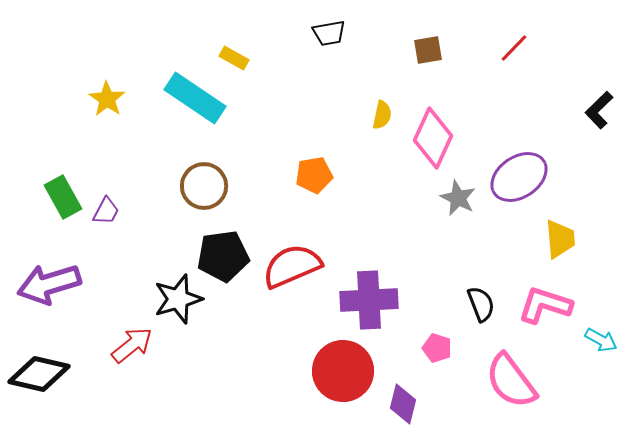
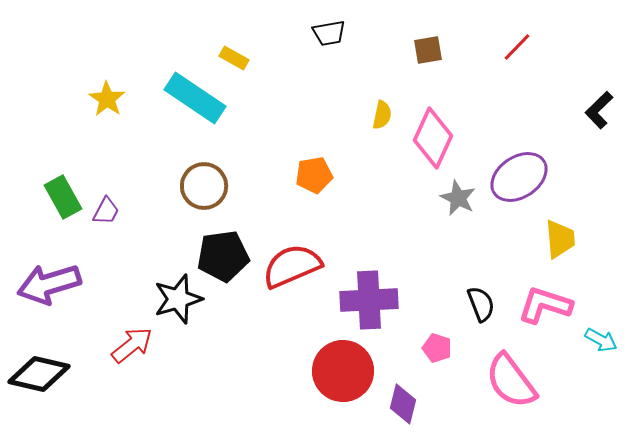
red line: moved 3 px right, 1 px up
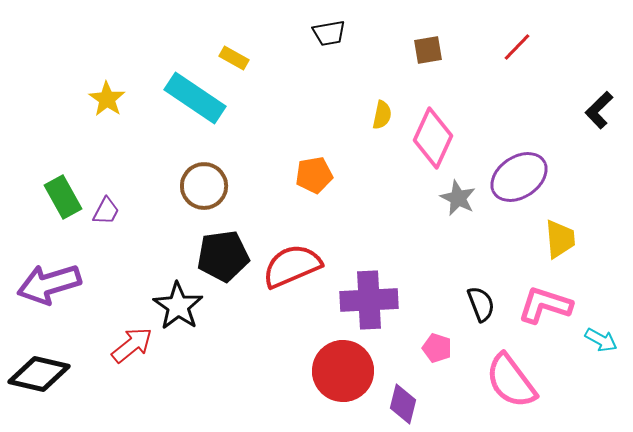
black star: moved 7 px down; rotated 21 degrees counterclockwise
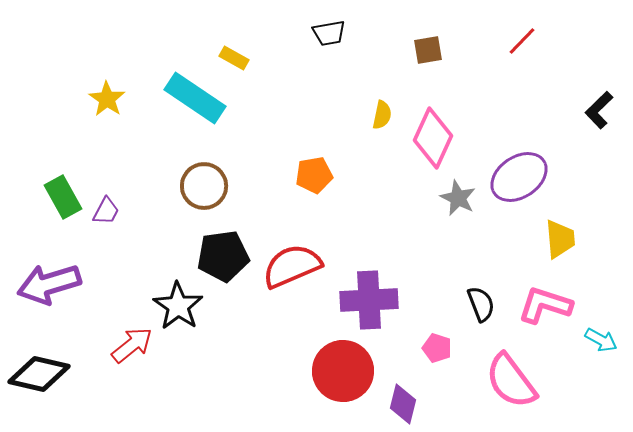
red line: moved 5 px right, 6 px up
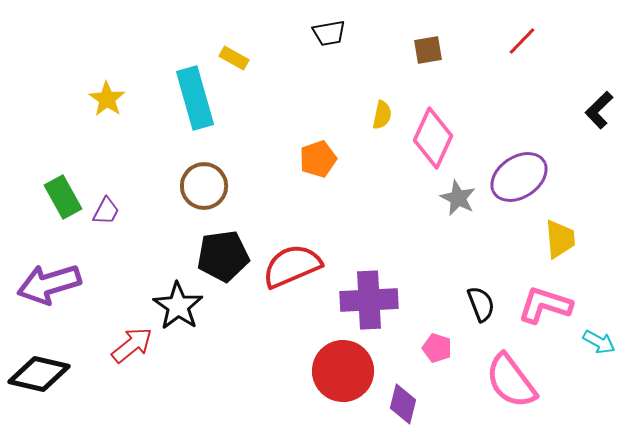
cyan rectangle: rotated 40 degrees clockwise
orange pentagon: moved 4 px right, 16 px up; rotated 9 degrees counterclockwise
cyan arrow: moved 2 px left, 2 px down
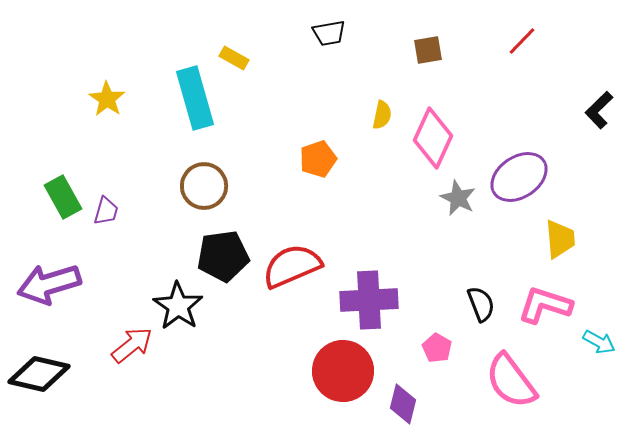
purple trapezoid: rotated 12 degrees counterclockwise
pink pentagon: rotated 12 degrees clockwise
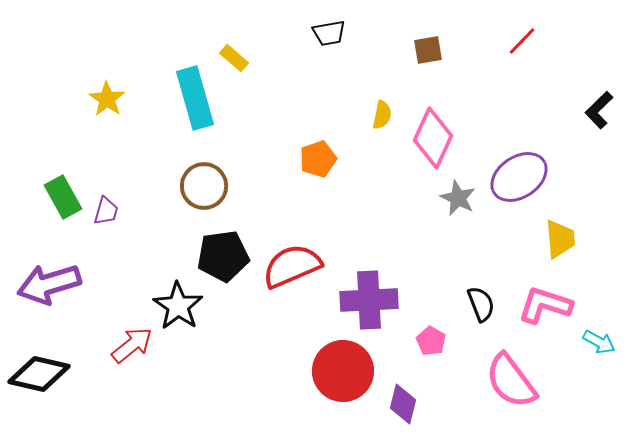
yellow rectangle: rotated 12 degrees clockwise
pink pentagon: moved 6 px left, 7 px up
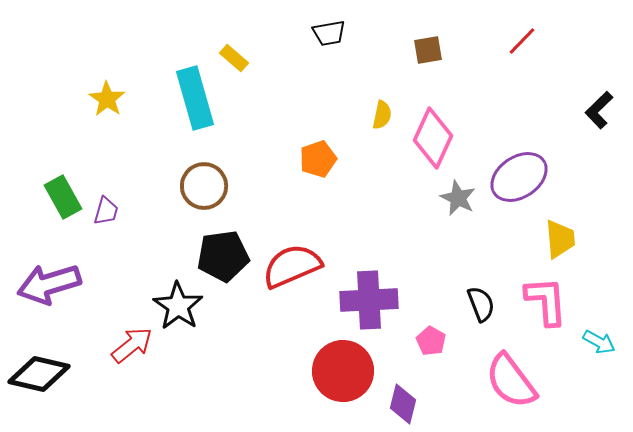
pink L-shape: moved 1 px right, 4 px up; rotated 68 degrees clockwise
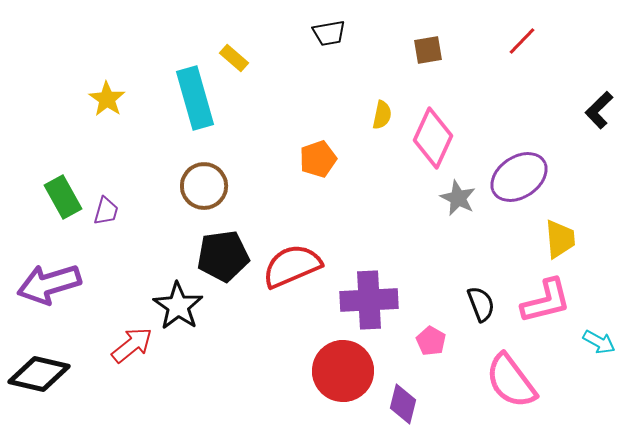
pink L-shape: rotated 80 degrees clockwise
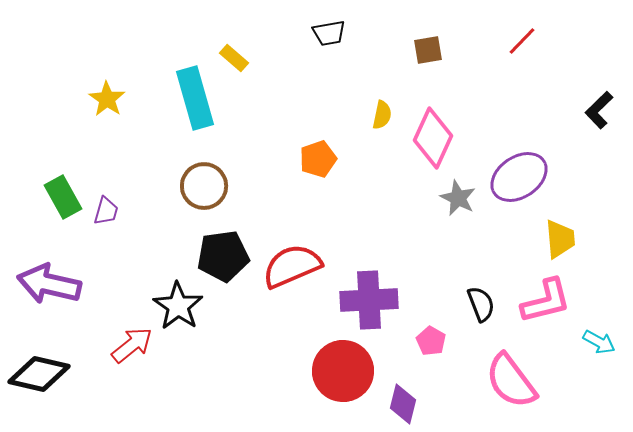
purple arrow: rotated 30 degrees clockwise
